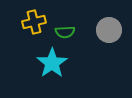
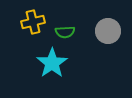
yellow cross: moved 1 px left
gray circle: moved 1 px left, 1 px down
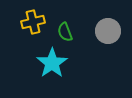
green semicircle: rotated 72 degrees clockwise
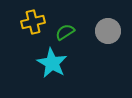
green semicircle: rotated 78 degrees clockwise
cyan star: rotated 8 degrees counterclockwise
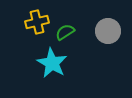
yellow cross: moved 4 px right
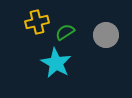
gray circle: moved 2 px left, 4 px down
cyan star: moved 4 px right
